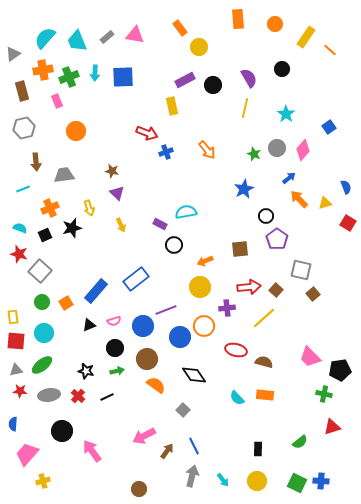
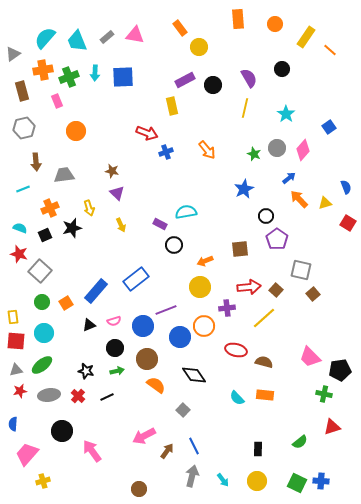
red star at (20, 391): rotated 16 degrees counterclockwise
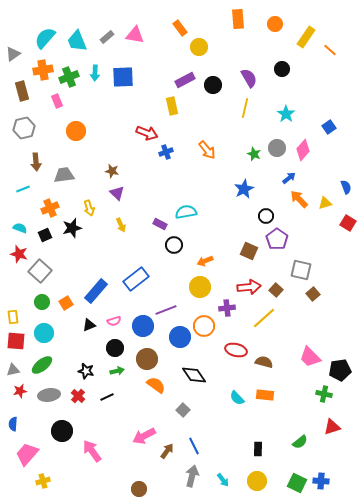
brown square at (240, 249): moved 9 px right, 2 px down; rotated 30 degrees clockwise
gray triangle at (16, 370): moved 3 px left
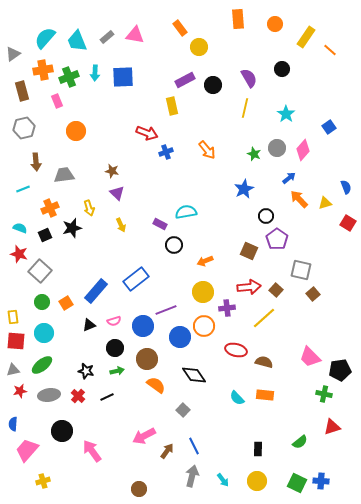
yellow circle at (200, 287): moved 3 px right, 5 px down
pink trapezoid at (27, 454): moved 4 px up
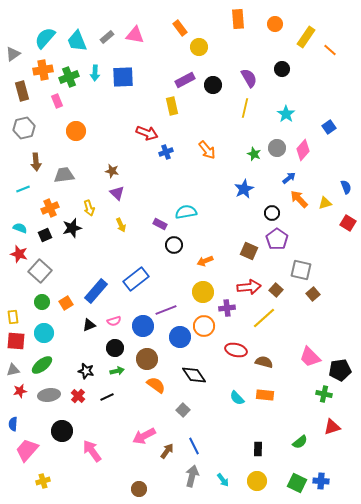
black circle at (266, 216): moved 6 px right, 3 px up
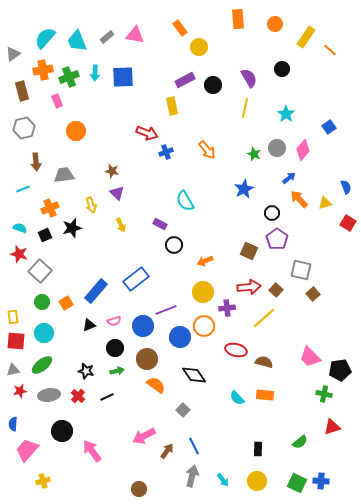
yellow arrow at (89, 208): moved 2 px right, 3 px up
cyan semicircle at (186, 212): moved 1 px left, 11 px up; rotated 110 degrees counterclockwise
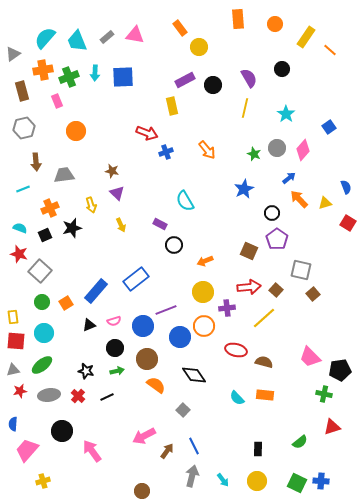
brown circle at (139, 489): moved 3 px right, 2 px down
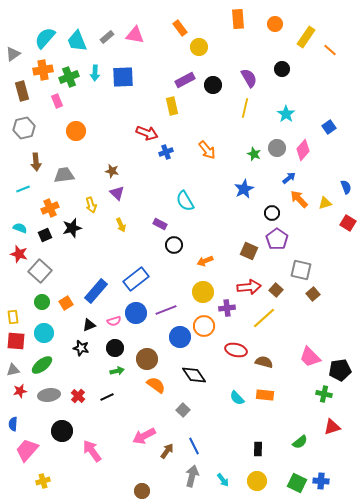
blue circle at (143, 326): moved 7 px left, 13 px up
black star at (86, 371): moved 5 px left, 23 px up
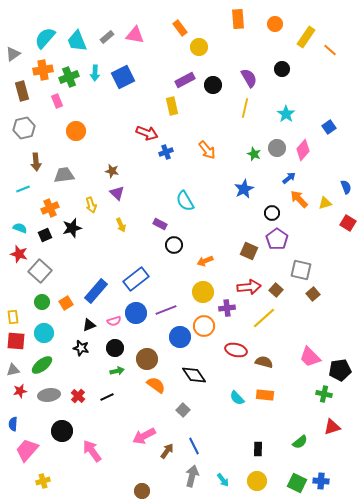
blue square at (123, 77): rotated 25 degrees counterclockwise
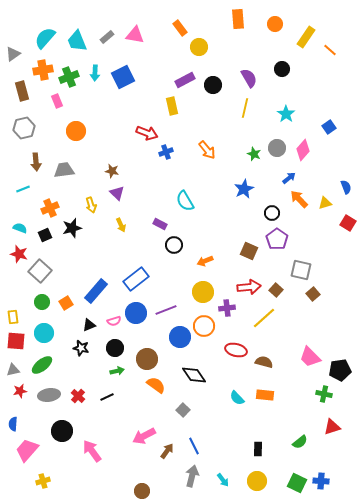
gray trapezoid at (64, 175): moved 5 px up
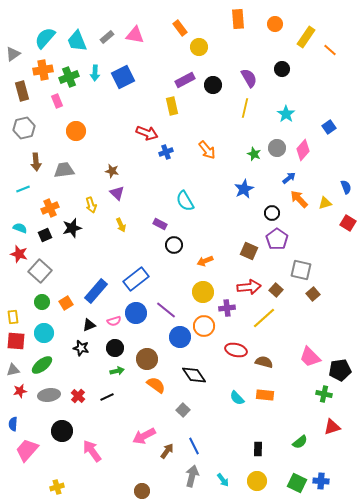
purple line at (166, 310): rotated 60 degrees clockwise
yellow cross at (43, 481): moved 14 px right, 6 px down
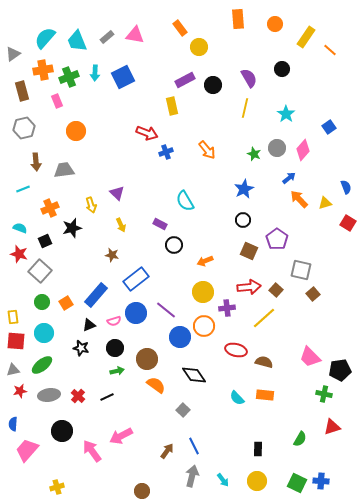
brown star at (112, 171): moved 84 px down
black circle at (272, 213): moved 29 px left, 7 px down
black square at (45, 235): moved 6 px down
blue rectangle at (96, 291): moved 4 px down
pink arrow at (144, 436): moved 23 px left
green semicircle at (300, 442): moved 3 px up; rotated 21 degrees counterclockwise
